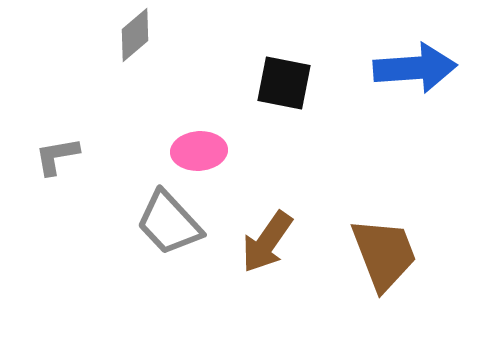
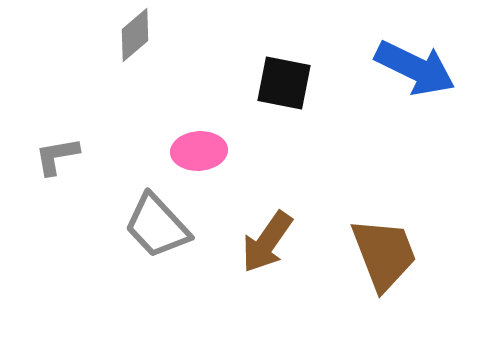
blue arrow: rotated 30 degrees clockwise
gray trapezoid: moved 12 px left, 3 px down
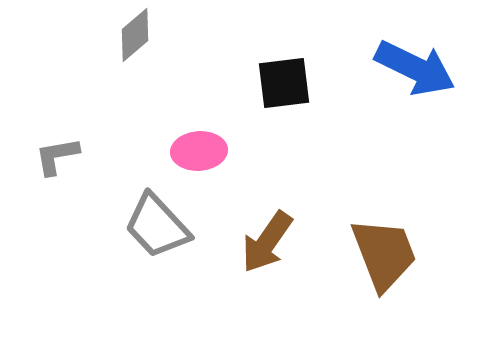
black square: rotated 18 degrees counterclockwise
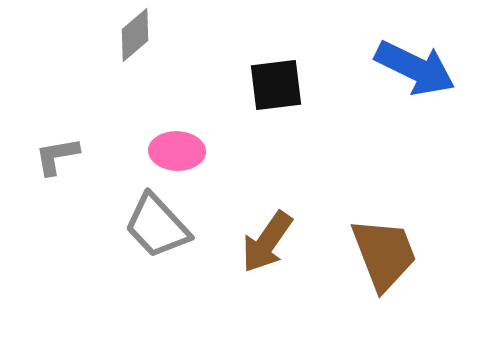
black square: moved 8 px left, 2 px down
pink ellipse: moved 22 px left; rotated 6 degrees clockwise
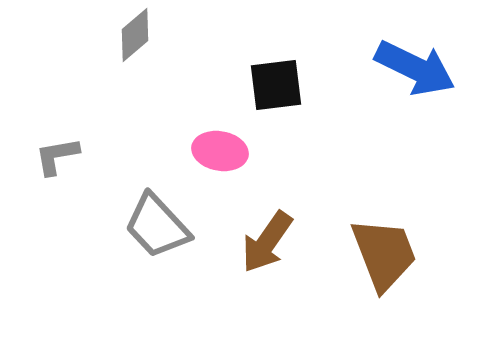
pink ellipse: moved 43 px right; rotated 8 degrees clockwise
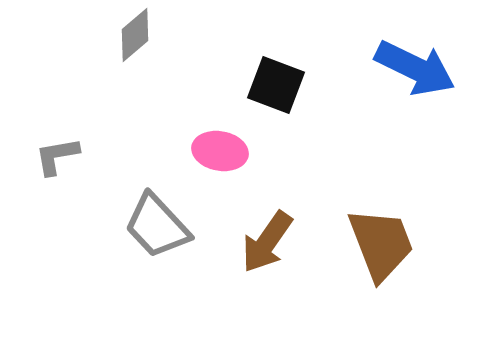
black square: rotated 28 degrees clockwise
brown trapezoid: moved 3 px left, 10 px up
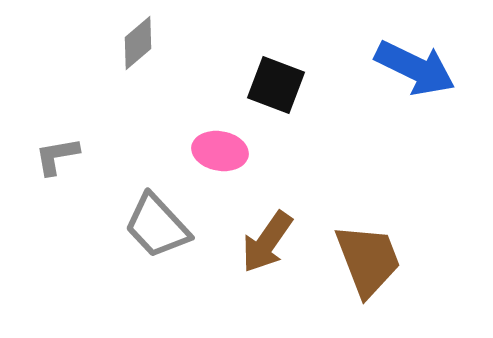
gray diamond: moved 3 px right, 8 px down
brown trapezoid: moved 13 px left, 16 px down
